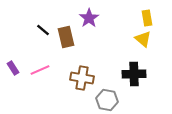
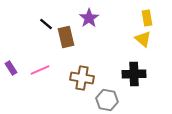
black line: moved 3 px right, 6 px up
purple rectangle: moved 2 px left
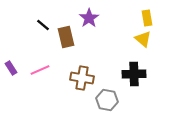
black line: moved 3 px left, 1 px down
